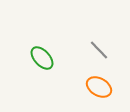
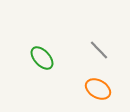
orange ellipse: moved 1 px left, 2 px down
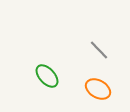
green ellipse: moved 5 px right, 18 px down
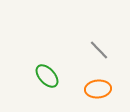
orange ellipse: rotated 35 degrees counterclockwise
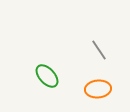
gray line: rotated 10 degrees clockwise
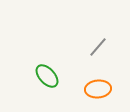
gray line: moved 1 px left, 3 px up; rotated 75 degrees clockwise
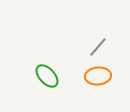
orange ellipse: moved 13 px up
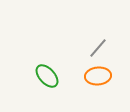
gray line: moved 1 px down
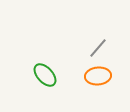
green ellipse: moved 2 px left, 1 px up
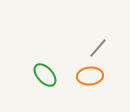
orange ellipse: moved 8 px left
